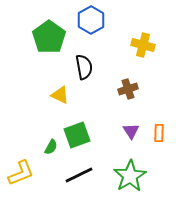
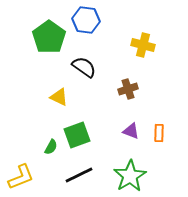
blue hexagon: moved 5 px left; rotated 24 degrees counterclockwise
black semicircle: rotated 45 degrees counterclockwise
yellow triangle: moved 1 px left, 2 px down
purple triangle: rotated 36 degrees counterclockwise
yellow L-shape: moved 4 px down
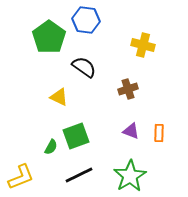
green square: moved 1 px left, 1 px down
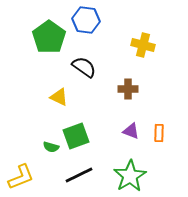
brown cross: rotated 18 degrees clockwise
green semicircle: rotated 77 degrees clockwise
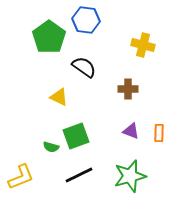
green star: rotated 16 degrees clockwise
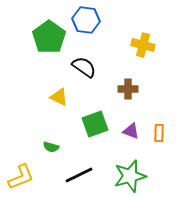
green square: moved 19 px right, 12 px up
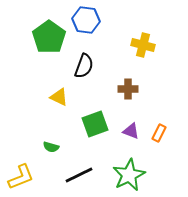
black semicircle: moved 1 px up; rotated 75 degrees clockwise
orange rectangle: rotated 24 degrees clockwise
green star: moved 1 px left, 1 px up; rotated 12 degrees counterclockwise
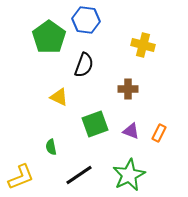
black semicircle: moved 1 px up
green semicircle: rotated 63 degrees clockwise
black line: rotated 8 degrees counterclockwise
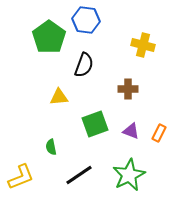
yellow triangle: rotated 30 degrees counterclockwise
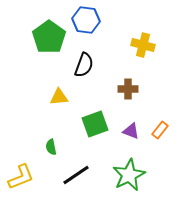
orange rectangle: moved 1 px right, 3 px up; rotated 12 degrees clockwise
black line: moved 3 px left
